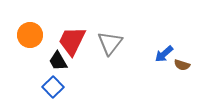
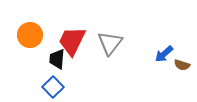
black trapezoid: moved 1 px left, 2 px up; rotated 35 degrees clockwise
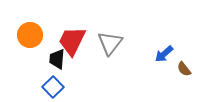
brown semicircle: moved 2 px right, 4 px down; rotated 35 degrees clockwise
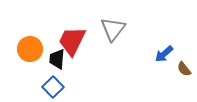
orange circle: moved 14 px down
gray triangle: moved 3 px right, 14 px up
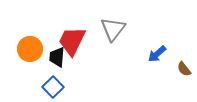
blue arrow: moved 7 px left
black trapezoid: moved 2 px up
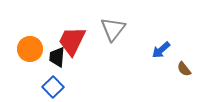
blue arrow: moved 4 px right, 4 px up
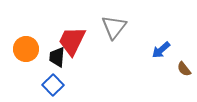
gray triangle: moved 1 px right, 2 px up
orange circle: moved 4 px left
blue square: moved 2 px up
